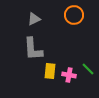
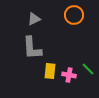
gray L-shape: moved 1 px left, 1 px up
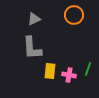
green line: rotated 64 degrees clockwise
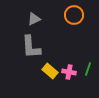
gray L-shape: moved 1 px left, 1 px up
yellow rectangle: rotated 56 degrees counterclockwise
pink cross: moved 3 px up
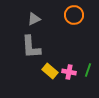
green line: moved 1 px down
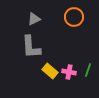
orange circle: moved 2 px down
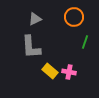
gray triangle: moved 1 px right
green line: moved 3 px left, 28 px up
